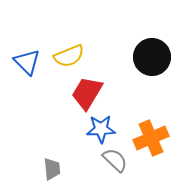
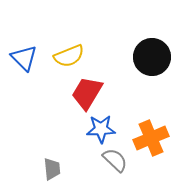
blue triangle: moved 3 px left, 4 px up
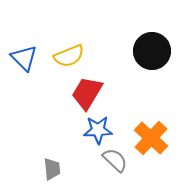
black circle: moved 6 px up
blue star: moved 3 px left, 1 px down
orange cross: rotated 24 degrees counterclockwise
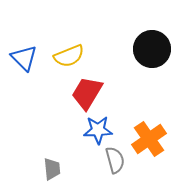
black circle: moved 2 px up
orange cross: moved 2 px left, 1 px down; rotated 12 degrees clockwise
gray semicircle: rotated 32 degrees clockwise
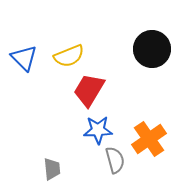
red trapezoid: moved 2 px right, 3 px up
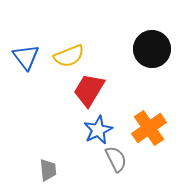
blue triangle: moved 2 px right, 1 px up; rotated 8 degrees clockwise
blue star: rotated 24 degrees counterclockwise
orange cross: moved 11 px up
gray semicircle: moved 1 px right, 1 px up; rotated 12 degrees counterclockwise
gray trapezoid: moved 4 px left, 1 px down
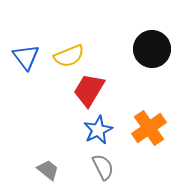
gray semicircle: moved 13 px left, 8 px down
gray trapezoid: rotated 45 degrees counterclockwise
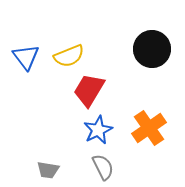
gray trapezoid: rotated 150 degrees clockwise
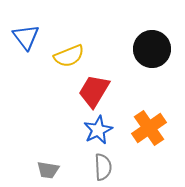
blue triangle: moved 20 px up
red trapezoid: moved 5 px right, 1 px down
gray semicircle: rotated 24 degrees clockwise
